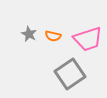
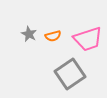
orange semicircle: rotated 28 degrees counterclockwise
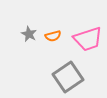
gray square: moved 2 px left, 3 px down
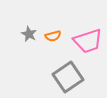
pink trapezoid: moved 2 px down
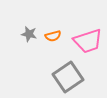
gray star: rotated 14 degrees counterclockwise
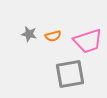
gray square: moved 2 px right, 3 px up; rotated 24 degrees clockwise
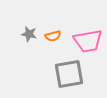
pink trapezoid: rotated 8 degrees clockwise
gray square: moved 1 px left
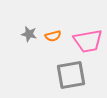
gray square: moved 2 px right, 1 px down
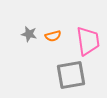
pink trapezoid: rotated 88 degrees counterclockwise
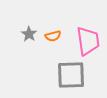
gray star: rotated 21 degrees clockwise
gray square: rotated 8 degrees clockwise
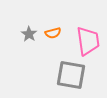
orange semicircle: moved 3 px up
gray square: rotated 12 degrees clockwise
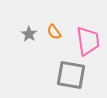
orange semicircle: moved 1 px right, 1 px up; rotated 70 degrees clockwise
